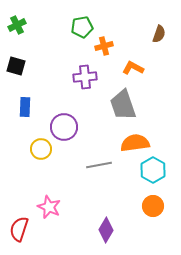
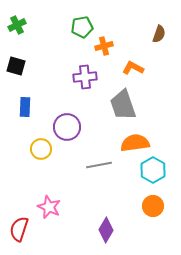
purple circle: moved 3 px right
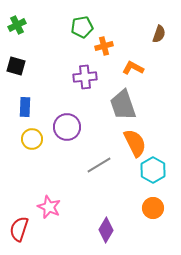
orange semicircle: rotated 72 degrees clockwise
yellow circle: moved 9 px left, 10 px up
gray line: rotated 20 degrees counterclockwise
orange circle: moved 2 px down
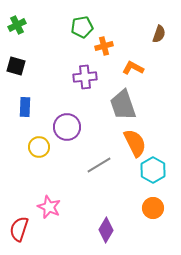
yellow circle: moved 7 px right, 8 px down
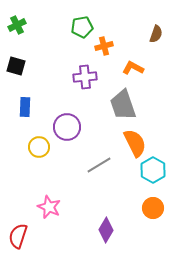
brown semicircle: moved 3 px left
red semicircle: moved 1 px left, 7 px down
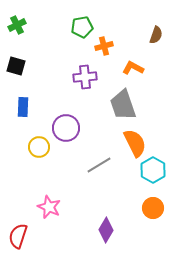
brown semicircle: moved 1 px down
blue rectangle: moved 2 px left
purple circle: moved 1 px left, 1 px down
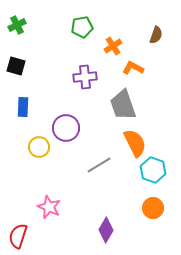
orange cross: moved 9 px right; rotated 18 degrees counterclockwise
cyan hexagon: rotated 10 degrees counterclockwise
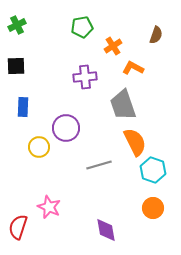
black square: rotated 18 degrees counterclockwise
orange semicircle: moved 1 px up
gray line: rotated 15 degrees clockwise
purple diamond: rotated 40 degrees counterclockwise
red semicircle: moved 9 px up
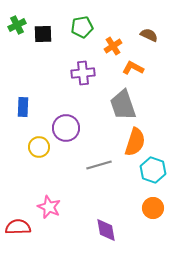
brown semicircle: moved 7 px left; rotated 84 degrees counterclockwise
black square: moved 27 px right, 32 px up
purple cross: moved 2 px left, 4 px up
orange semicircle: rotated 44 degrees clockwise
red semicircle: rotated 70 degrees clockwise
